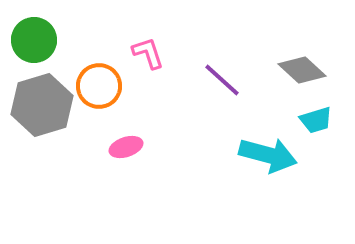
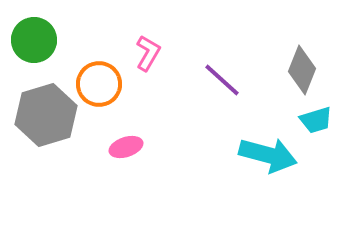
pink L-shape: rotated 48 degrees clockwise
gray diamond: rotated 69 degrees clockwise
orange circle: moved 2 px up
gray hexagon: moved 4 px right, 10 px down
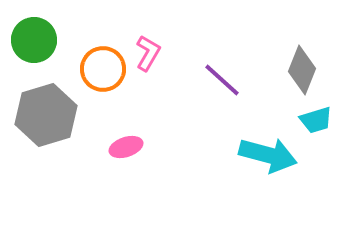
orange circle: moved 4 px right, 15 px up
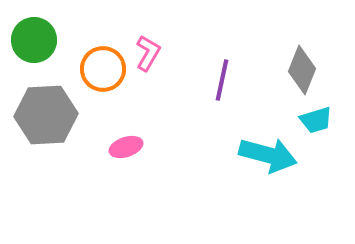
purple line: rotated 60 degrees clockwise
gray hexagon: rotated 14 degrees clockwise
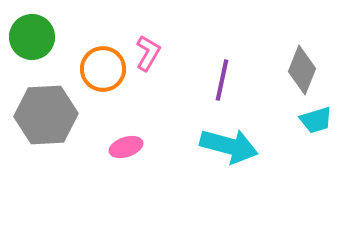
green circle: moved 2 px left, 3 px up
cyan arrow: moved 39 px left, 9 px up
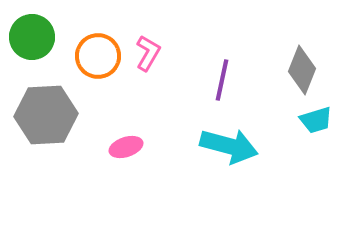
orange circle: moved 5 px left, 13 px up
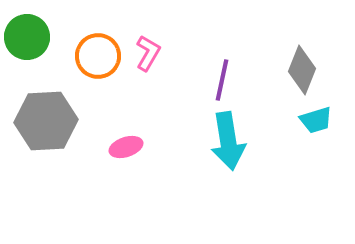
green circle: moved 5 px left
gray hexagon: moved 6 px down
cyan arrow: moved 1 px left, 5 px up; rotated 66 degrees clockwise
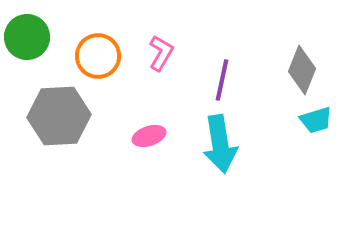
pink L-shape: moved 13 px right
gray hexagon: moved 13 px right, 5 px up
cyan arrow: moved 8 px left, 3 px down
pink ellipse: moved 23 px right, 11 px up
